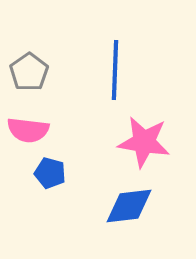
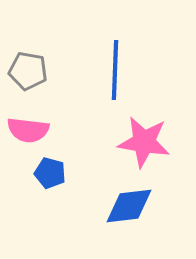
gray pentagon: moved 1 px left, 1 px up; rotated 27 degrees counterclockwise
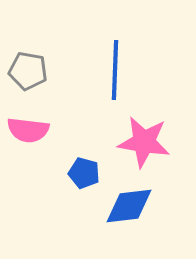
blue pentagon: moved 34 px right
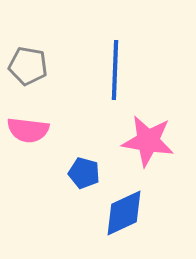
gray pentagon: moved 5 px up
pink star: moved 4 px right, 1 px up
blue diamond: moved 5 px left, 7 px down; rotated 18 degrees counterclockwise
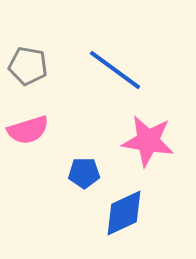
blue line: rotated 56 degrees counterclockwise
pink semicircle: rotated 24 degrees counterclockwise
blue pentagon: rotated 16 degrees counterclockwise
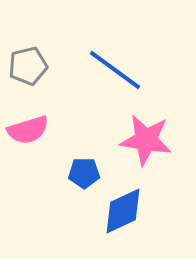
gray pentagon: rotated 24 degrees counterclockwise
pink star: moved 2 px left, 1 px up
blue diamond: moved 1 px left, 2 px up
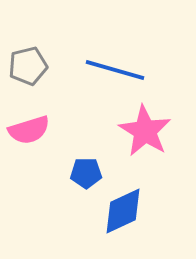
blue line: rotated 20 degrees counterclockwise
pink semicircle: moved 1 px right
pink star: moved 1 px left, 9 px up; rotated 22 degrees clockwise
blue pentagon: moved 2 px right
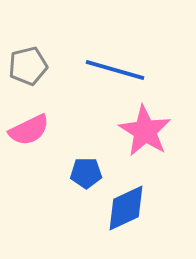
pink semicircle: rotated 9 degrees counterclockwise
blue diamond: moved 3 px right, 3 px up
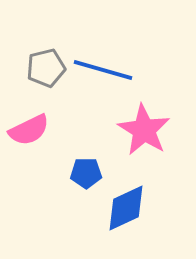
gray pentagon: moved 18 px right, 2 px down
blue line: moved 12 px left
pink star: moved 1 px left, 1 px up
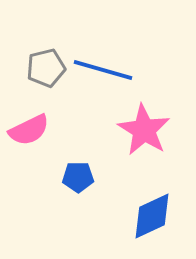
blue pentagon: moved 8 px left, 4 px down
blue diamond: moved 26 px right, 8 px down
